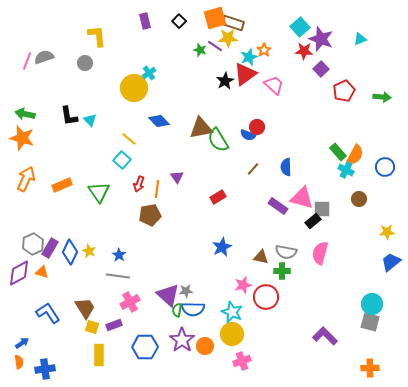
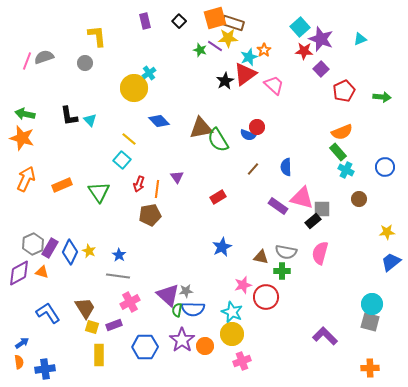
orange semicircle at (355, 155): moved 13 px left, 23 px up; rotated 40 degrees clockwise
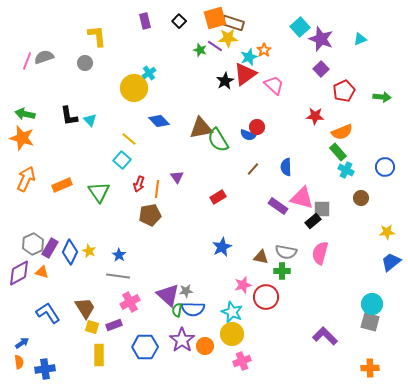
red star at (304, 51): moved 11 px right, 65 px down
brown circle at (359, 199): moved 2 px right, 1 px up
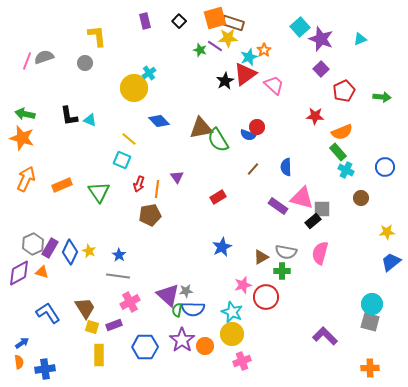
cyan triangle at (90, 120): rotated 24 degrees counterclockwise
cyan square at (122, 160): rotated 18 degrees counterclockwise
brown triangle at (261, 257): rotated 42 degrees counterclockwise
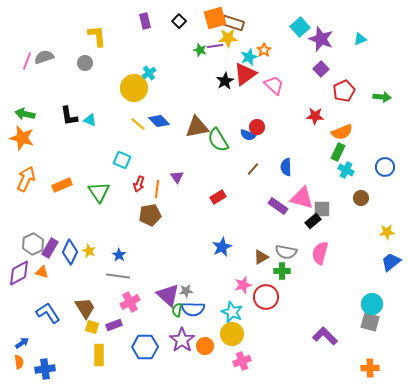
purple line at (215, 46): rotated 42 degrees counterclockwise
brown triangle at (201, 128): moved 4 px left, 1 px up
yellow line at (129, 139): moved 9 px right, 15 px up
green rectangle at (338, 152): rotated 66 degrees clockwise
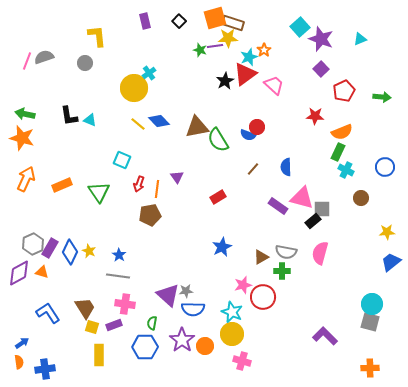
red circle at (266, 297): moved 3 px left
pink cross at (130, 302): moved 5 px left, 2 px down; rotated 36 degrees clockwise
green semicircle at (177, 310): moved 25 px left, 13 px down
pink cross at (242, 361): rotated 36 degrees clockwise
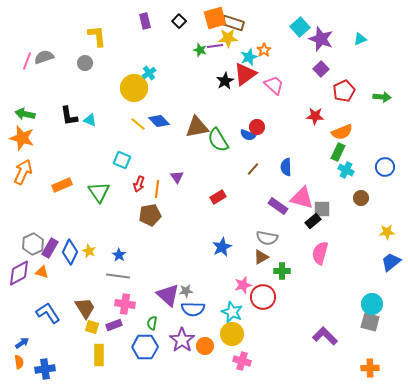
orange arrow at (26, 179): moved 3 px left, 7 px up
gray semicircle at (286, 252): moved 19 px left, 14 px up
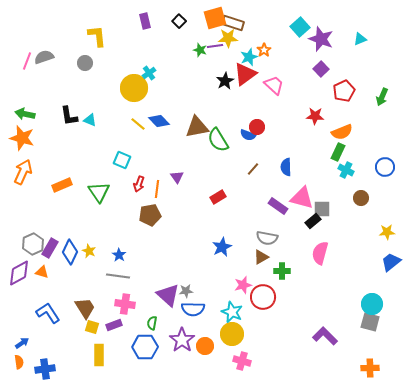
green arrow at (382, 97): rotated 108 degrees clockwise
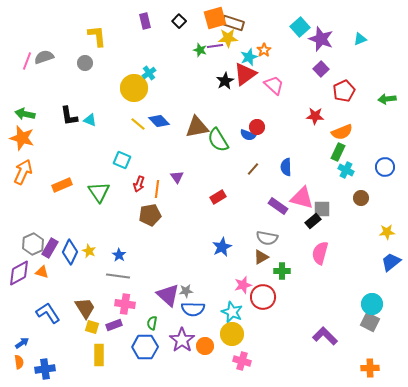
green arrow at (382, 97): moved 5 px right, 2 px down; rotated 60 degrees clockwise
gray square at (370, 322): rotated 12 degrees clockwise
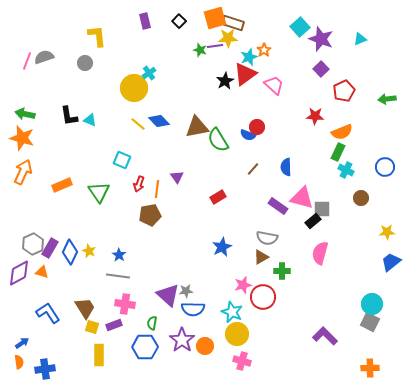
yellow circle at (232, 334): moved 5 px right
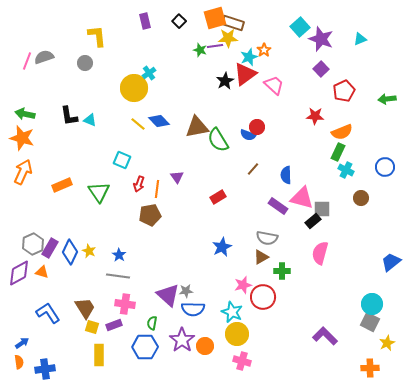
blue semicircle at (286, 167): moved 8 px down
yellow star at (387, 232): moved 111 px down; rotated 21 degrees counterclockwise
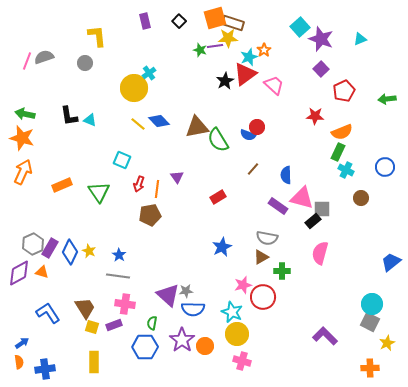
yellow rectangle at (99, 355): moved 5 px left, 7 px down
